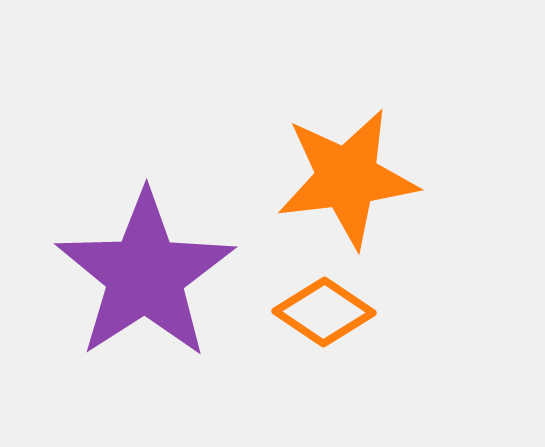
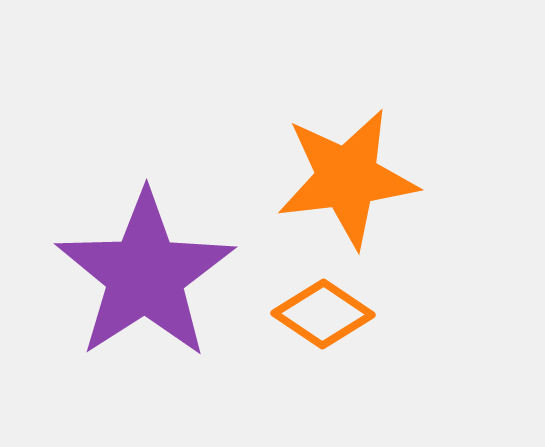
orange diamond: moved 1 px left, 2 px down
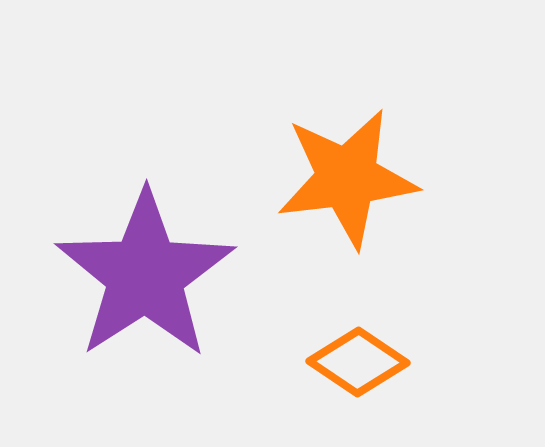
orange diamond: moved 35 px right, 48 px down
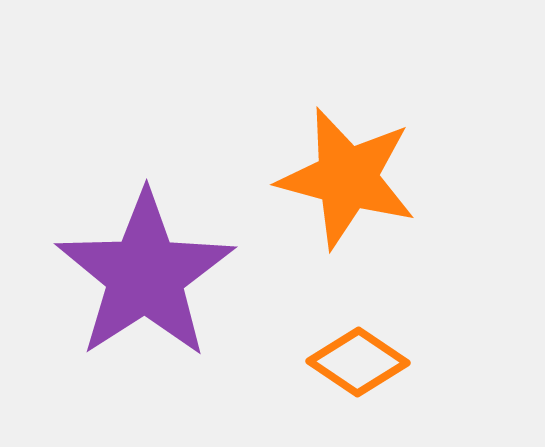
orange star: rotated 22 degrees clockwise
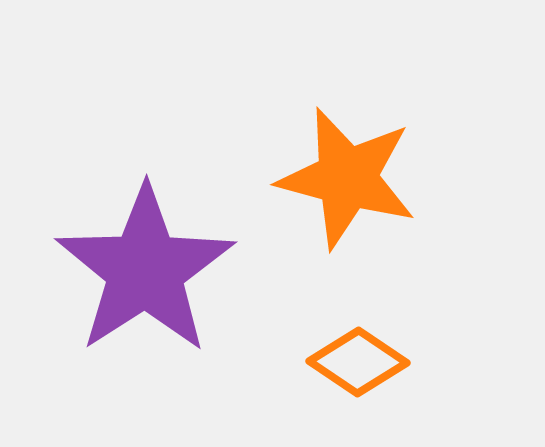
purple star: moved 5 px up
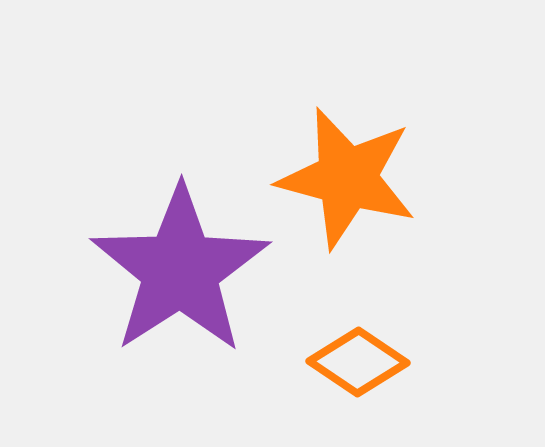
purple star: moved 35 px right
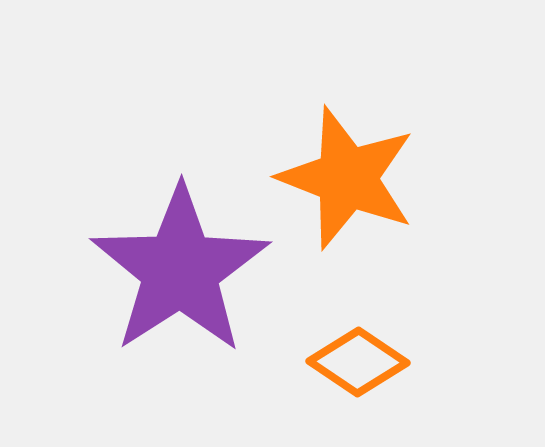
orange star: rotated 6 degrees clockwise
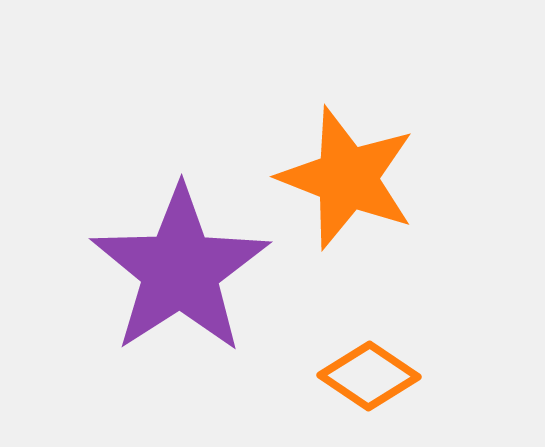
orange diamond: moved 11 px right, 14 px down
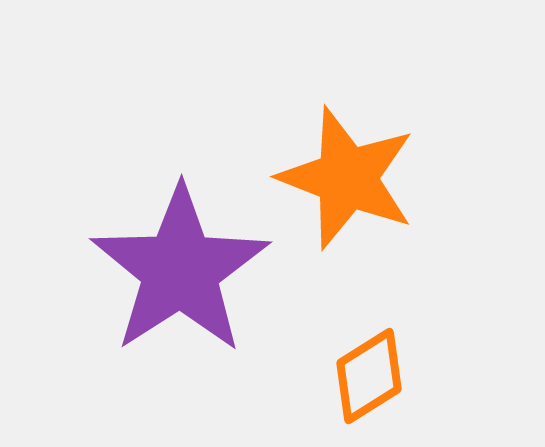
orange diamond: rotated 66 degrees counterclockwise
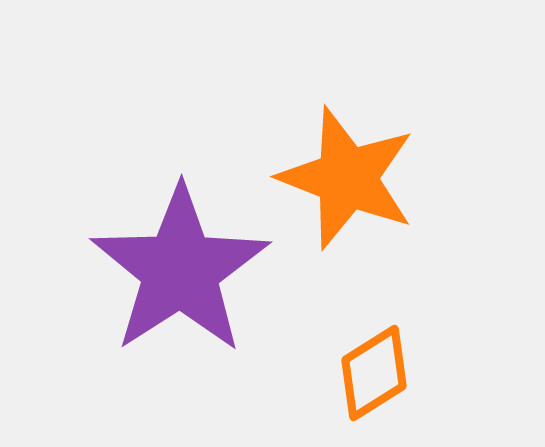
orange diamond: moved 5 px right, 3 px up
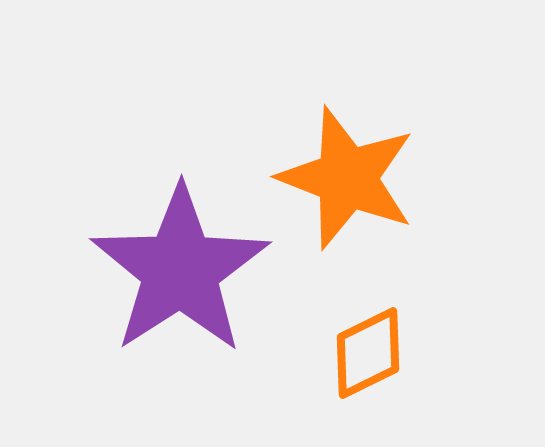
orange diamond: moved 6 px left, 20 px up; rotated 6 degrees clockwise
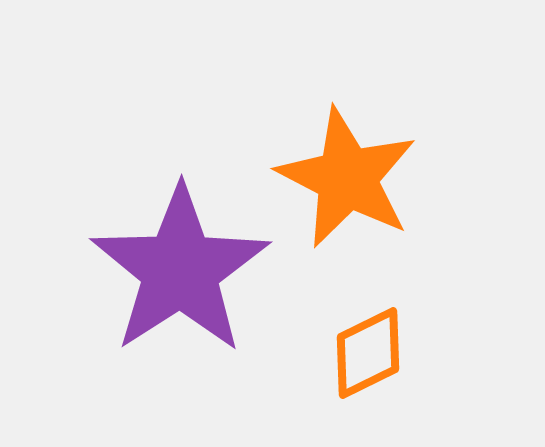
orange star: rotated 6 degrees clockwise
